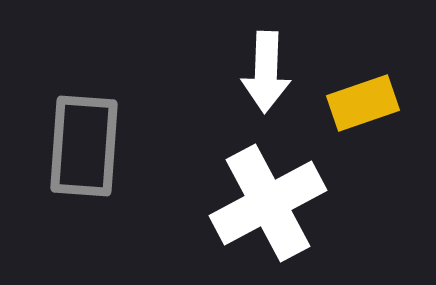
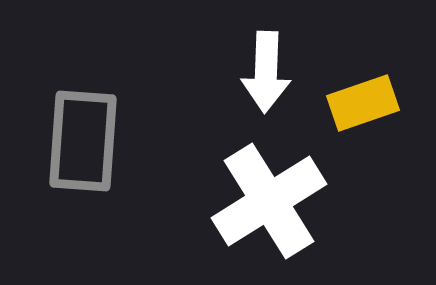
gray rectangle: moved 1 px left, 5 px up
white cross: moved 1 px right, 2 px up; rotated 4 degrees counterclockwise
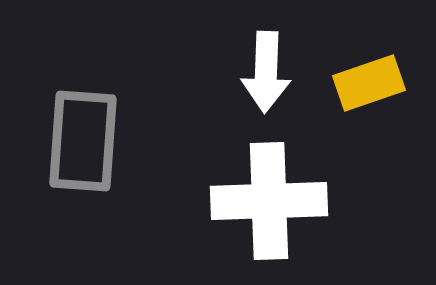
yellow rectangle: moved 6 px right, 20 px up
white cross: rotated 30 degrees clockwise
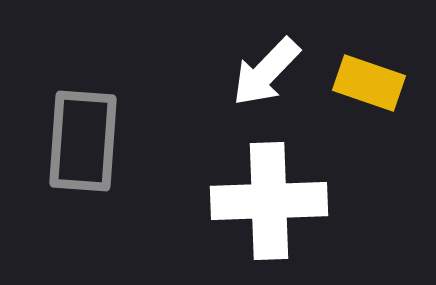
white arrow: rotated 42 degrees clockwise
yellow rectangle: rotated 38 degrees clockwise
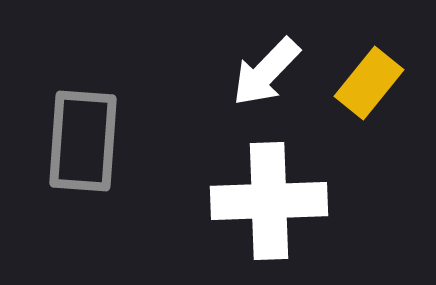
yellow rectangle: rotated 70 degrees counterclockwise
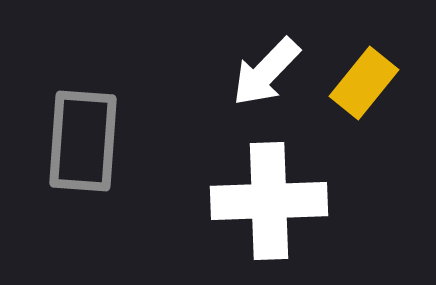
yellow rectangle: moved 5 px left
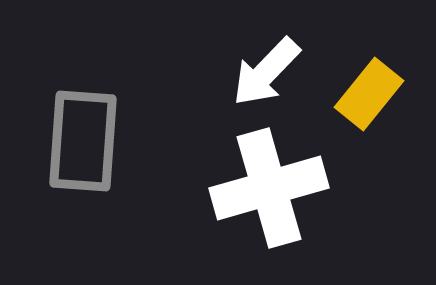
yellow rectangle: moved 5 px right, 11 px down
white cross: moved 13 px up; rotated 14 degrees counterclockwise
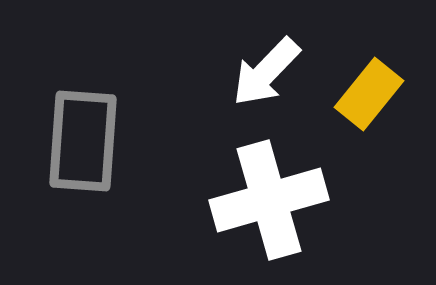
white cross: moved 12 px down
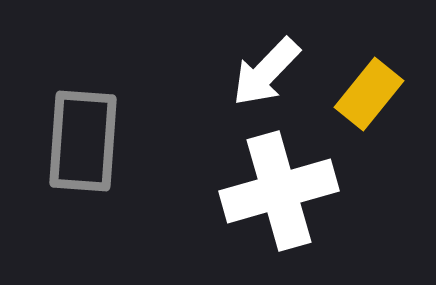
white cross: moved 10 px right, 9 px up
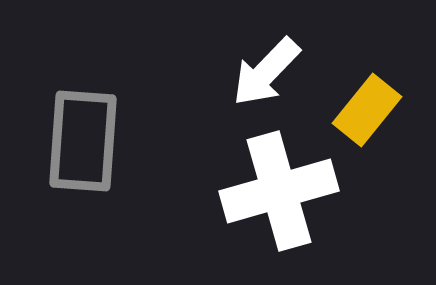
yellow rectangle: moved 2 px left, 16 px down
